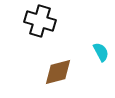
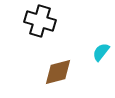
cyan semicircle: rotated 114 degrees counterclockwise
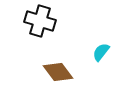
brown diamond: rotated 68 degrees clockwise
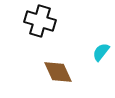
brown diamond: rotated 12 degrees clockwise
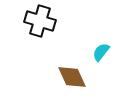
brown diamond: moved 14 px right, 5 px down
